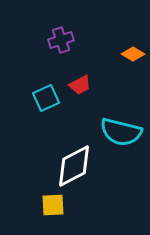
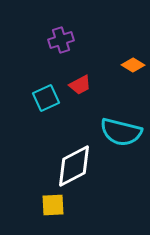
orange diamond: moved 11 px down
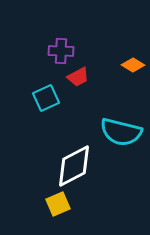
purple cross: moved 11 px down; rotated 20 degrees clockwise
red trapezoid: moved 2 px left, 8 px up
yellow square: moved 5 px right, 1 px up; rotated 20 degrees counterclockwise
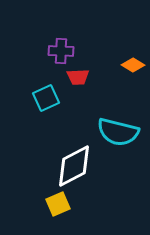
red trapezoid: rotated 25 degrees clockwise
cyan semicircle: moved 3 px left
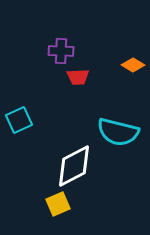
cyan square: moved 27 px left, 22 px down
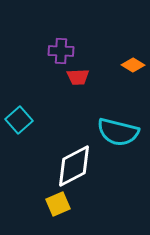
cyan square: rotated 16 degrees counterclockwise
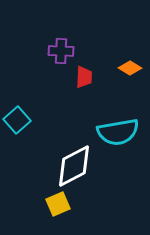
orange diamond: moved 3 px left, 3 px down
red trapezoid: moved 6 px right; rotated 85 degrees counterclockwise
cyan square: moved 2 px left
cyan semicircle: rotated 24 degrees counterclockwise
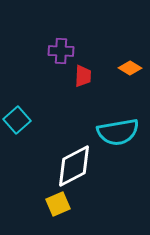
red trapezoid: moved 1 px left, 1 px up
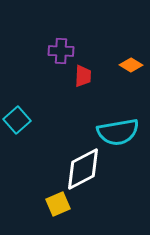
orange diamond: moved 1 px right, 3 px up
white diamond: moved 9 px right, 3 px down
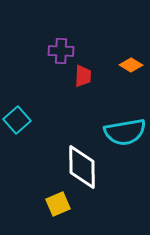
cyan semicircle: moved 7 px right
white diamond: moved 1 px left, 2 px up; rotated 63 degrees counterclockwise
